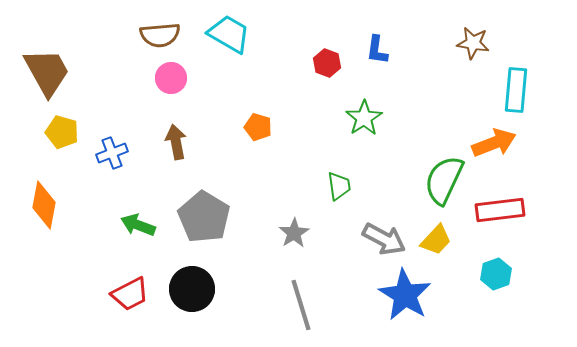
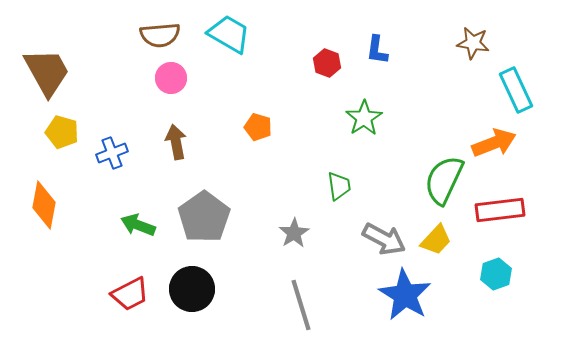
cyan rectangle: rotated 30 degrees counterclockwise
gray pentagon: rotated 6 degrees clockwise
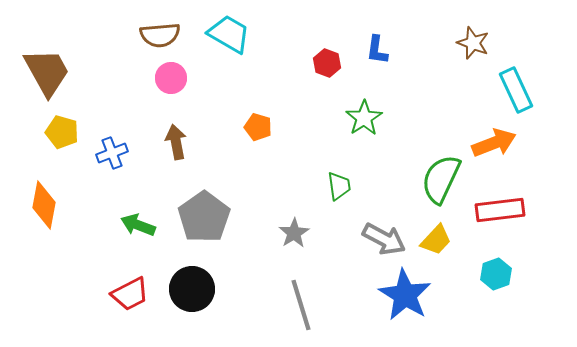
brown star: rotated 12 degrees clockwise
green semicircle: moved 3 px left, 1 px up
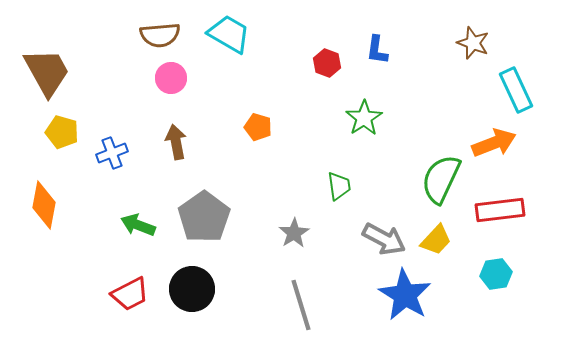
cyan hexagon: rotated 12 degrees clockwise
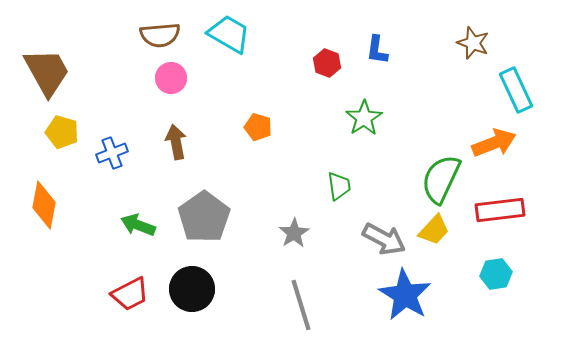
yellow trapezoid: moved 2 px left, 10 px up
